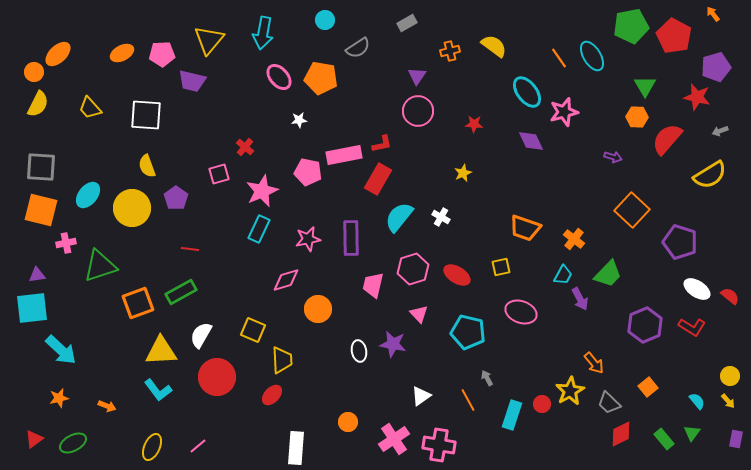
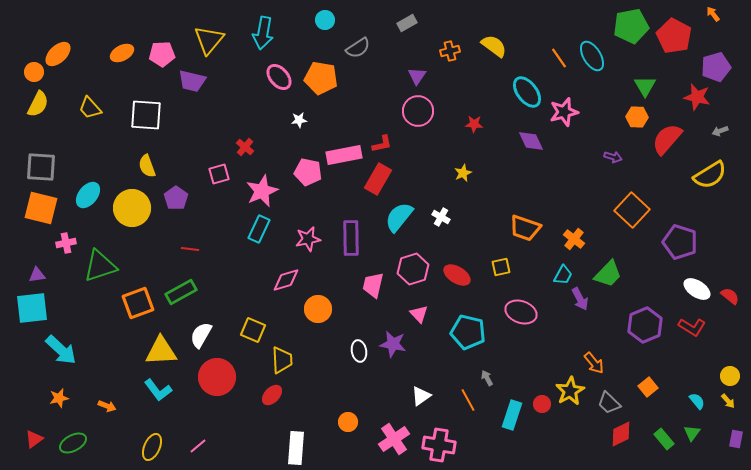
orange square at (41, 210): moved 2 px up
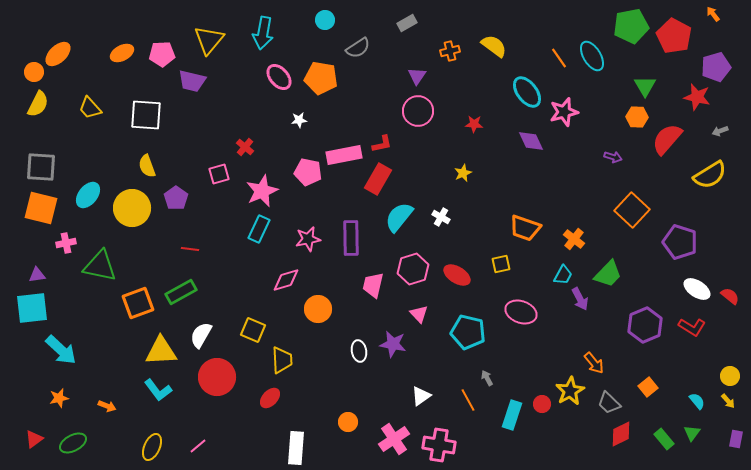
green triangle at (100, 266): rotated 30 degrees clockwise
yellow square at (501, 267): moved 3 px up
red ellipse at (272, 395): moved 2 px left, 3 px down
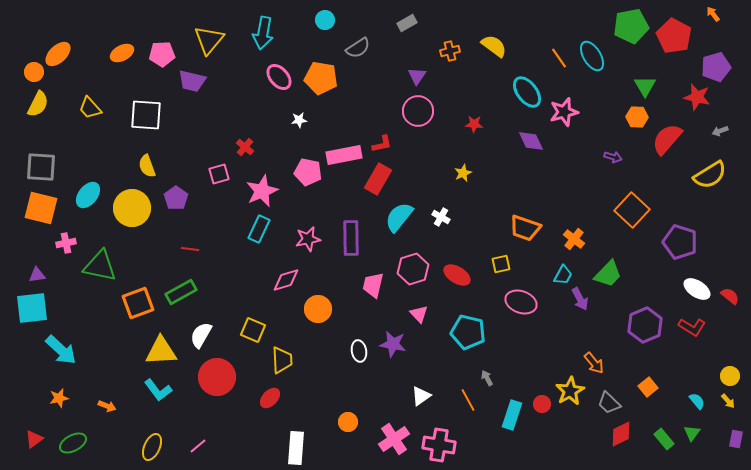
pink ellipse at (521, 312): moved 10 px up
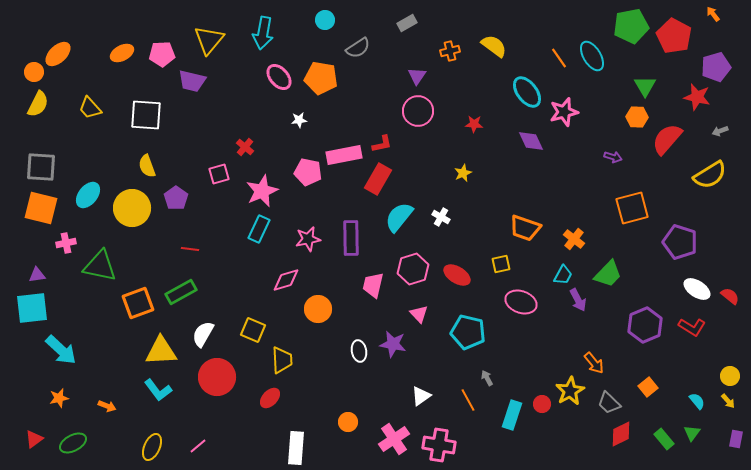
orange square at (632, 210): moved 2 px up; rotated 32 degrees clockwise
purple arrow at (580, 299): moved 2 px left, 1 px down
white semicircle at (201, 335): moved 2 px right, 1 px up
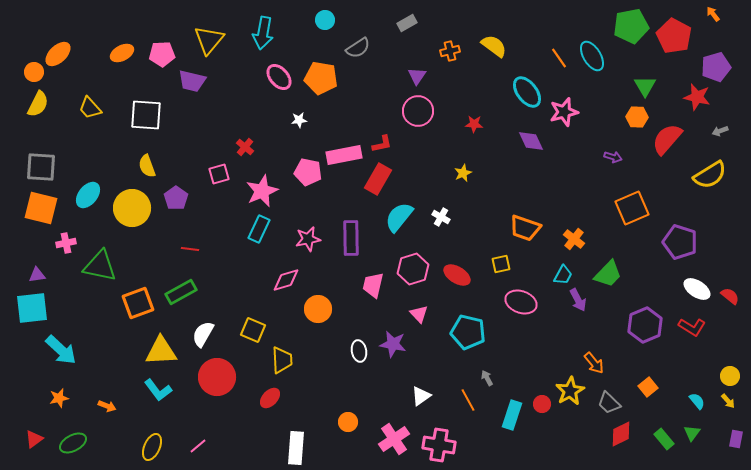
orange square at (632, 208): rotated 8 degrees counterclockwise
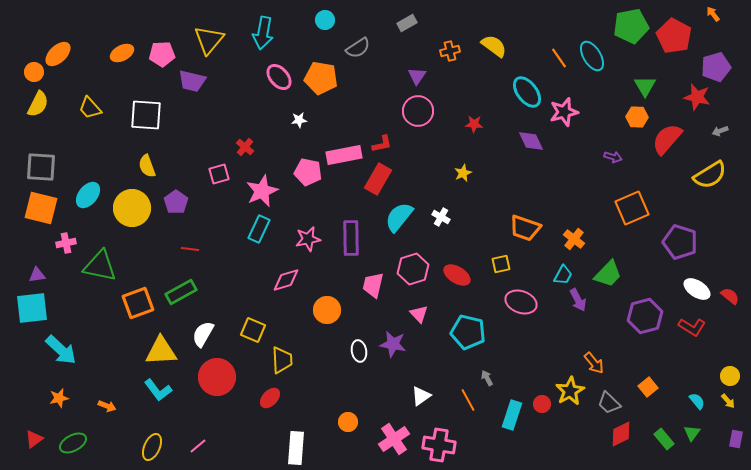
purple pentagon at (176, 198): moved 4 px down
orange circle at (318, 309): moved 9 px right, 1 px down
purple hexagon at (645, 325): moved 9 px up; rotated 8 degrees clockwise
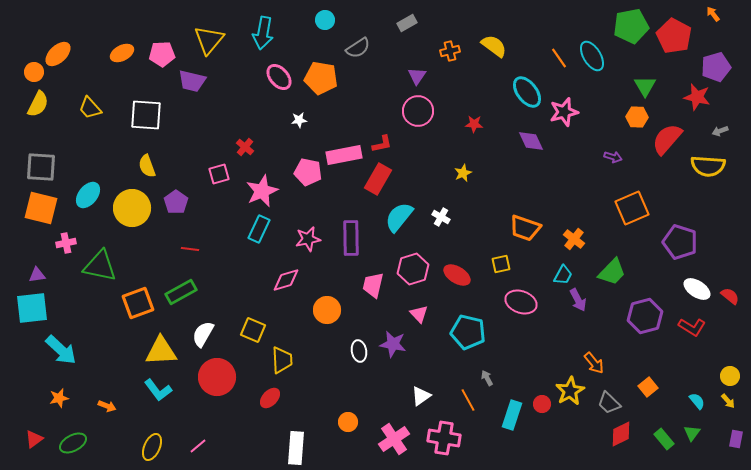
yellow semicircle at (710, 175): moved 2 px left, 9 px up; rotated 36 degrees clockwise
green trapezoid at (608, 274): moved 4 px right, 2 px up
pink cross at (439, 445): moved 5 px right, 7 px up
